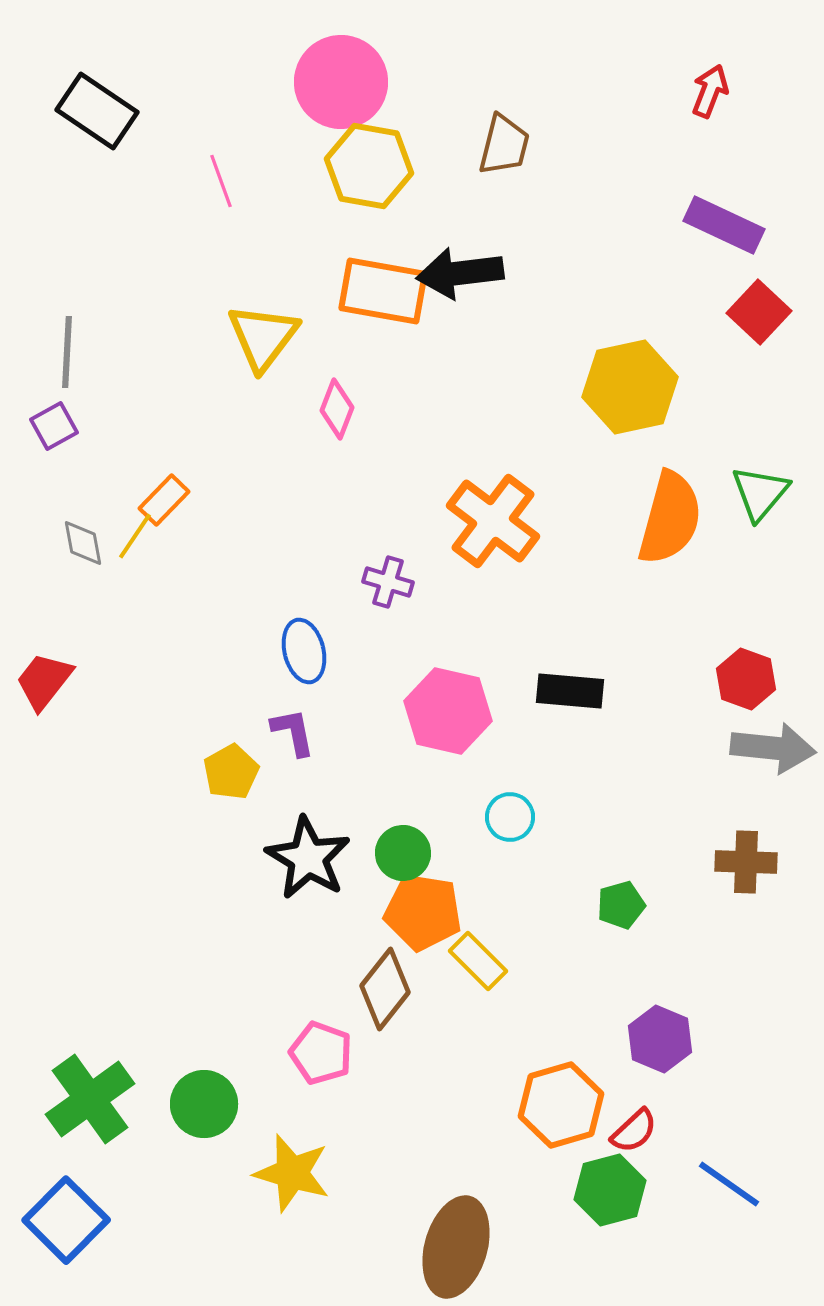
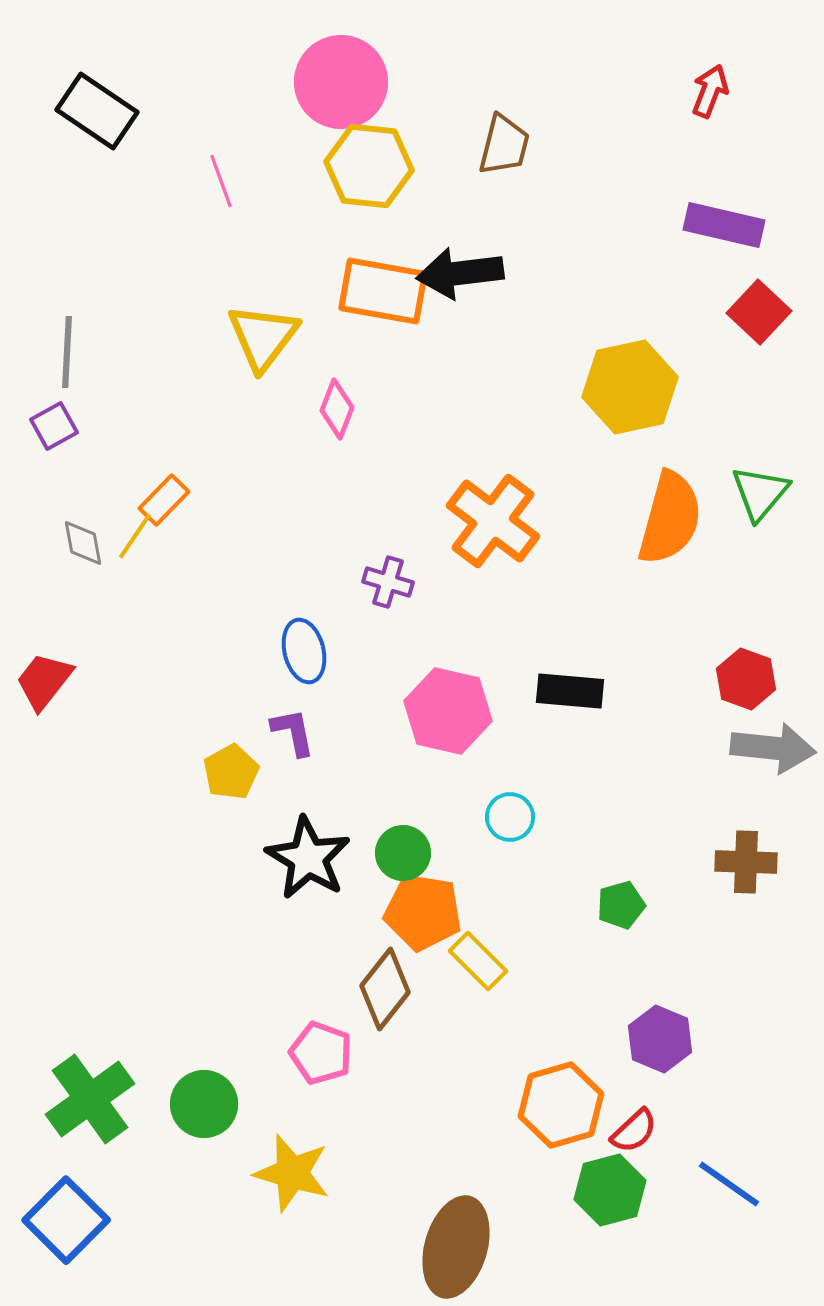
yellow hexagon at (369, 166): rotated 4 degrees counterclockwise
purple rectangle at (724, 225): rotated 12 degrees counterclockwise
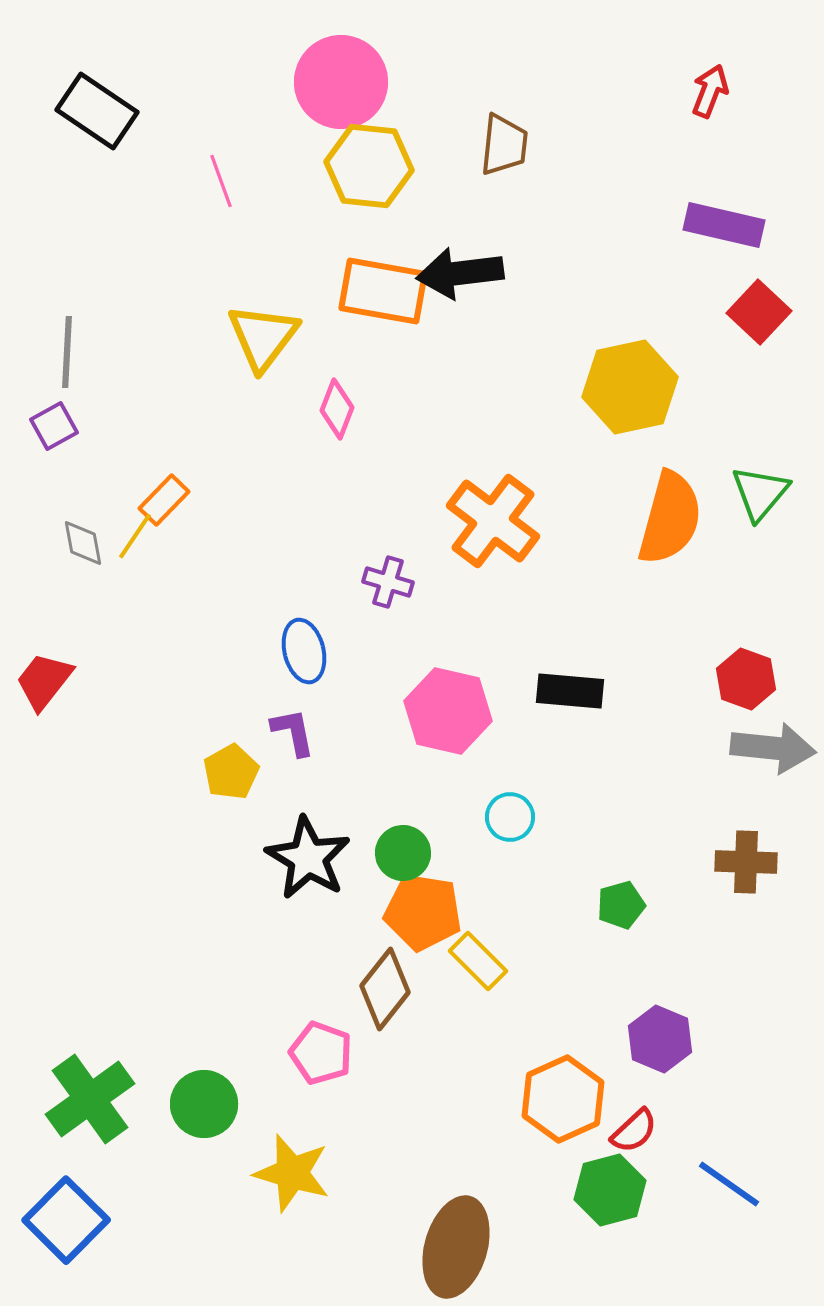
brown trapezoid at (504, 145): rotated 8 degrees counterclockwise
orange hexagon at (561, 1105): moved 2 px right, 6 px up; rotated 8 degrees counterclockwise
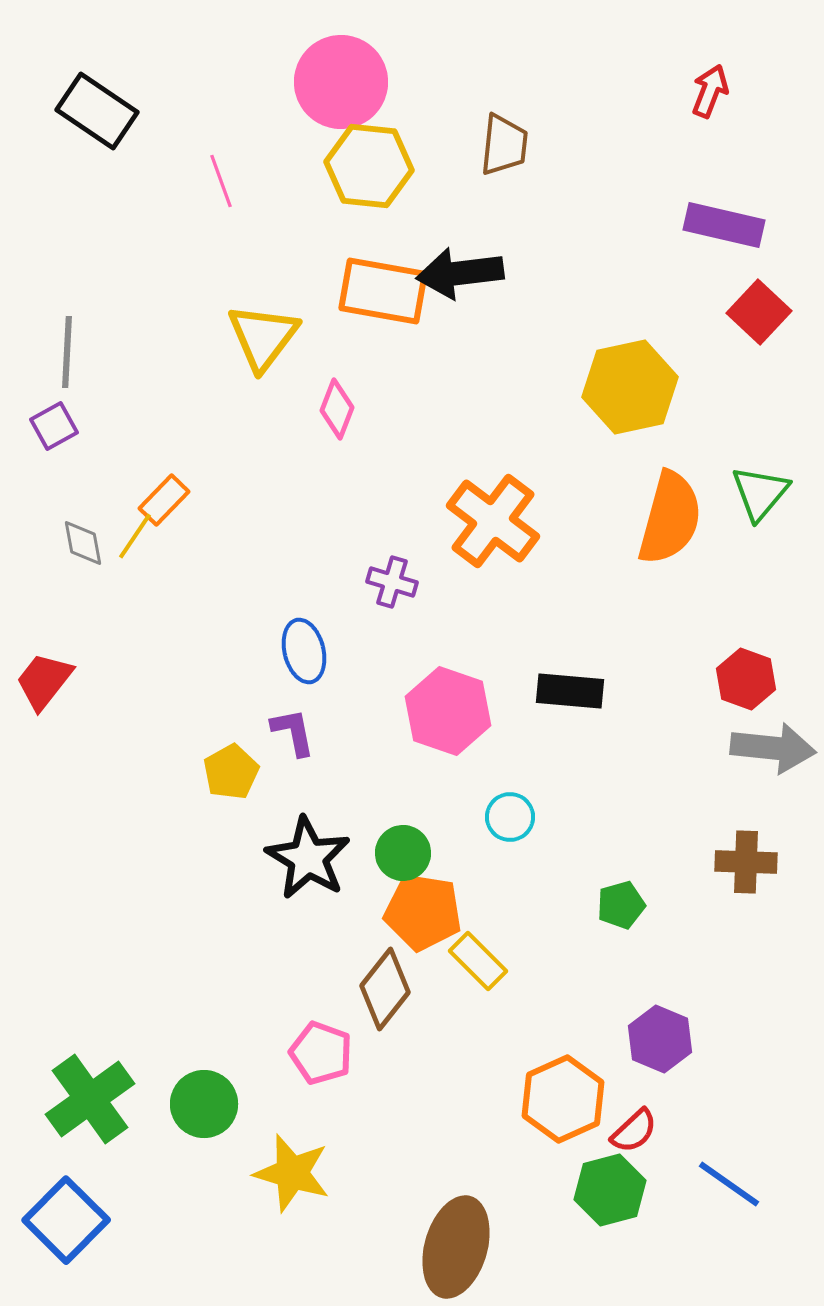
purple cross at (388, 582): moved 4 px right
pink hexagon at (448, 711): rotated 6 degrees clockwise
